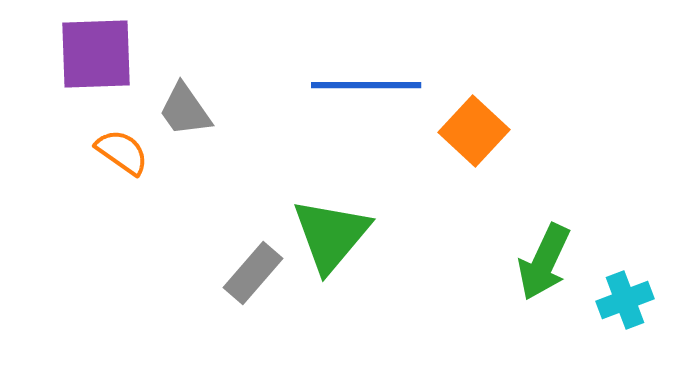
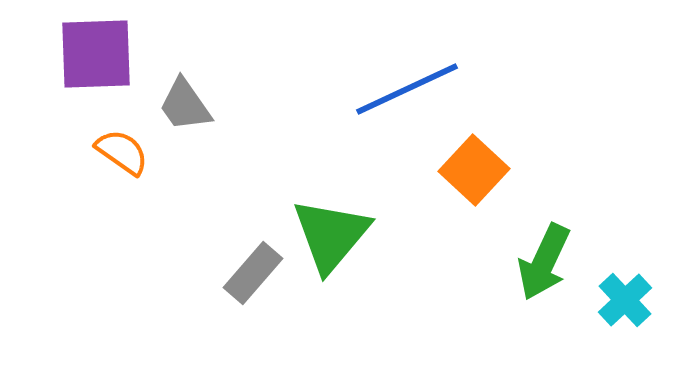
blue line: moved 41 px right, 4 px down; rotated 25 degrees counterclockwise
gray trapezoid: moved 5 px up
orange square: moved 39 px down
cyan cross: rotated 22 degrees counterclockwise
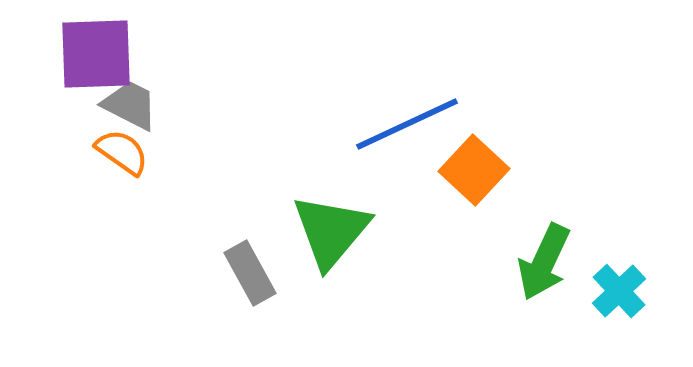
blue line: moved 35 px down
gray trapezoid: moved 55 px left; rotated 152 degrees clockwise
green triangle: moved 4 px up
gray rectangle: moved 3 px left; rotated 70 degrees counterclockwise
cyan cross: moved 6 px left, 9 px up
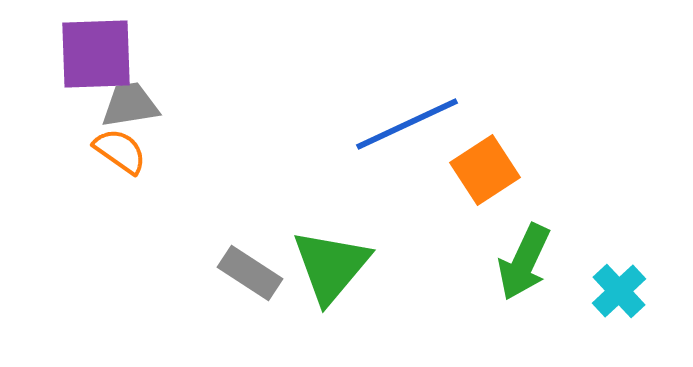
gray trapezoid: rotated 36 degrees counterclockwise
orange semicircle: moved 2 px left, 1 px up
orange square: moved 11 px right; rotated 14 degrees clockwise
green triangle: moved 35 px down
green arrow: moved 20 px left
gray rectangle: rotated 28 degrees counterclockwise
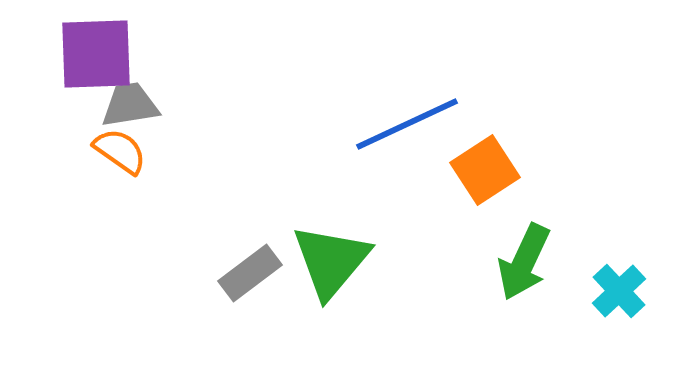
green triangle: moved 5 px up
gray rectangle: rotated 70 degrees counterclockwise
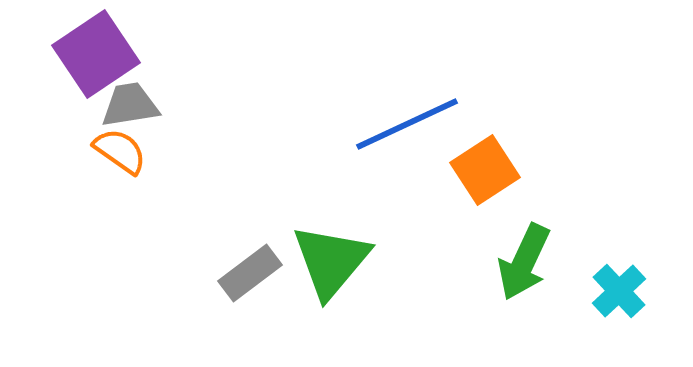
purple square: rotated 32 degrees counterclockwise
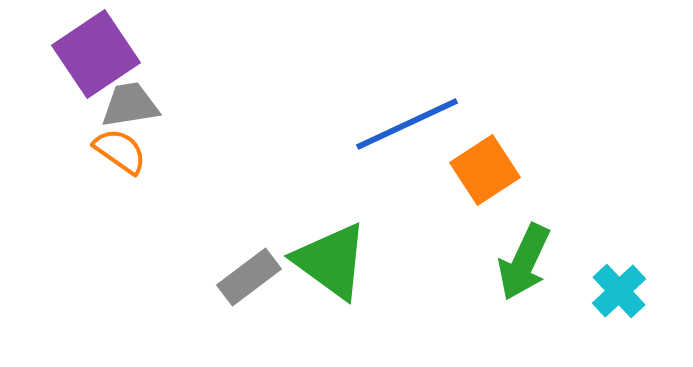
green triangle: rotated 34 degrees counterclockwise
gray rectangle: moved 1 px left, 4 px down
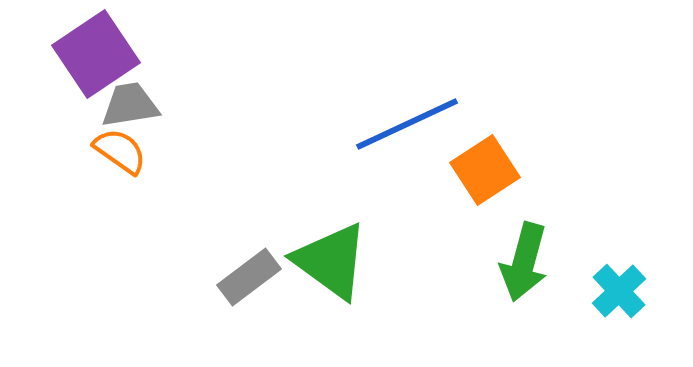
green arrow: rotated 10 degrees counterclockwise
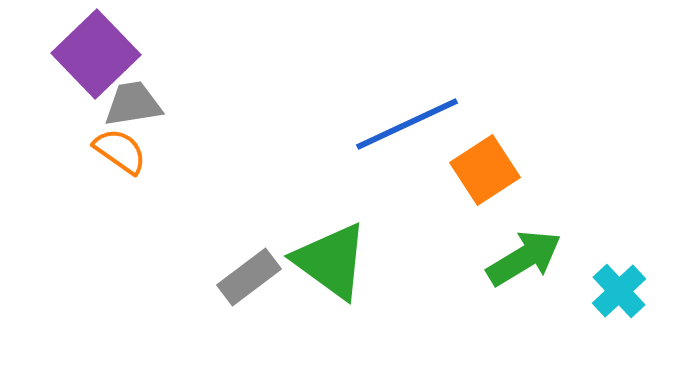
purple square: rotated 10 degrees counterclockwise
gray trapezoid: moved 3 px right, 1 px up
green arrow: moved 4 px up; rotated 136 degrees counterclockwise
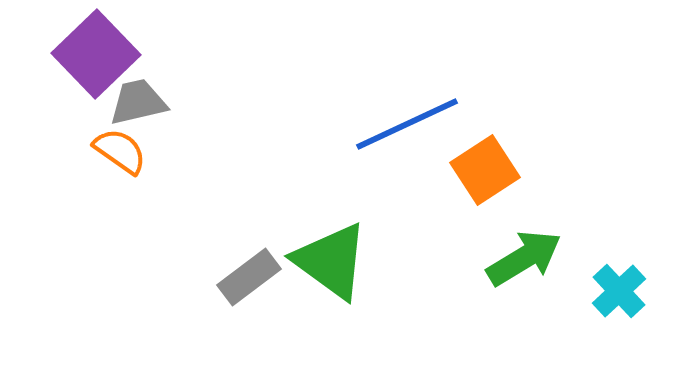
gray trapezoid: moved 5 px right, 2 px up; rotated 4 degrees counterclockwise
